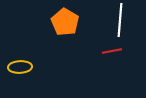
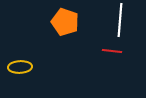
orange pentagon: rotated 12 degrees counterclockwise
red line: rotated 18 degrees clockwise
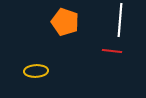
yellow ellipse: moved 16 px right, 4 px down
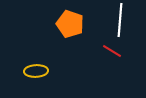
orange pentagon: moved 5 px right, 2 px down
red line: rotated 24 degrees clockwise
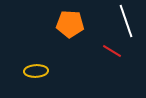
white line: moved 6 px right, 1 px down; rotated 24 degrees counterclockwise
orange pentagon: rotated 16 degrees counterclockwise
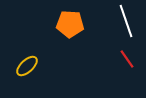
red line: moved 15 px right, 8 px down; rotated 24 degrees clockwise
yellow ellipse: moved 9 px left, 5 px up; rotated 40 degrees counterclockwise
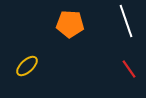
red line: moved 2 px right, 10 px down
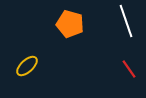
orange pentagon: rotated 12 degrees clockwise
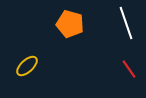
white line: moved 2 px down
